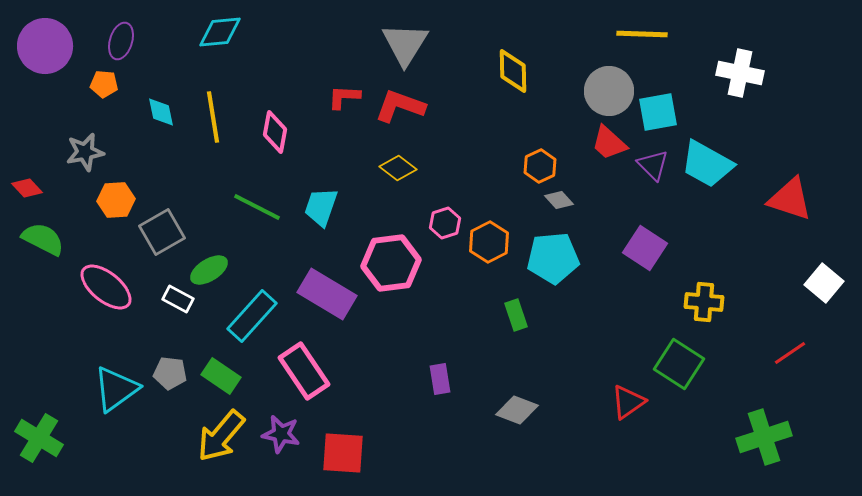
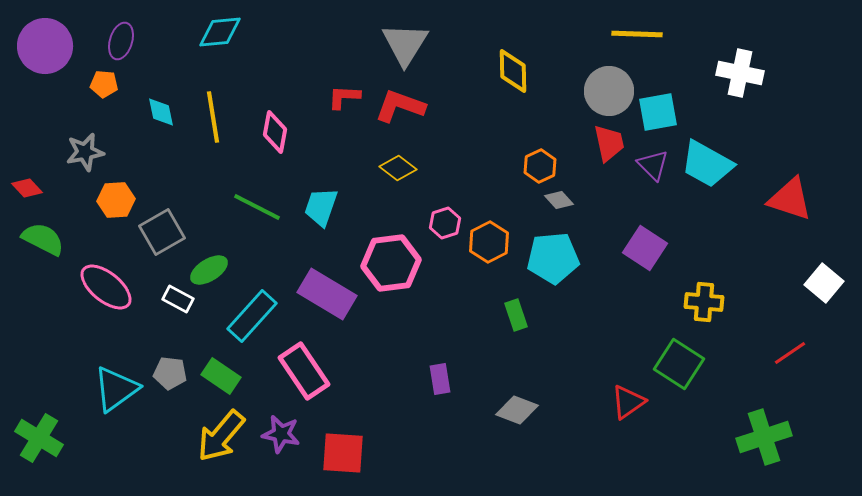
yellow line at (642, 34): moved 5 px left
red trapezoid at (609, 143): rotated 144 degrees counterclockwise
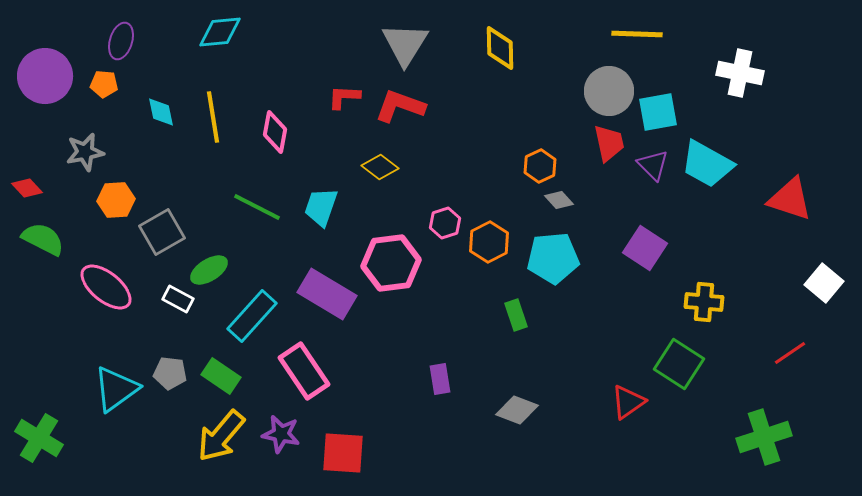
purple circle at (45, 46): moved 30 px down
yellow diamond at (513, 71): moved 13 px left, 23 px up
yellow diamond at (398, 168): moved 18 px left, 1 px up
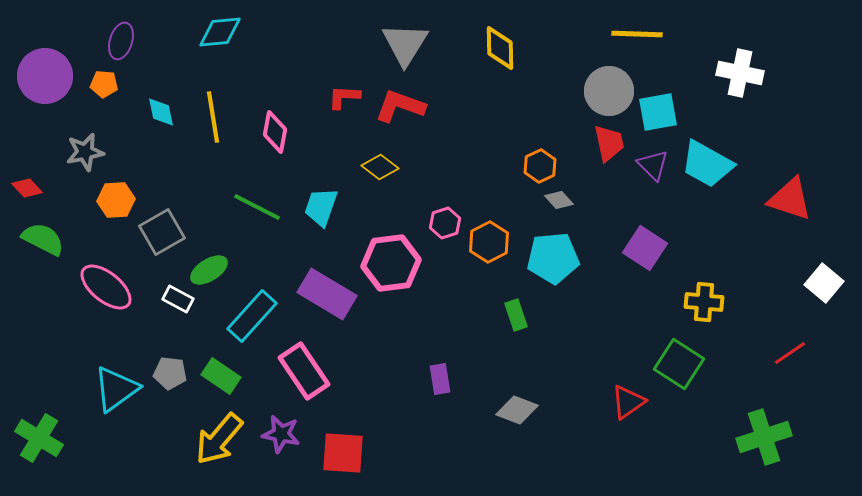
yellow arrow at (221, 436): moved 2 px left, 3 px down
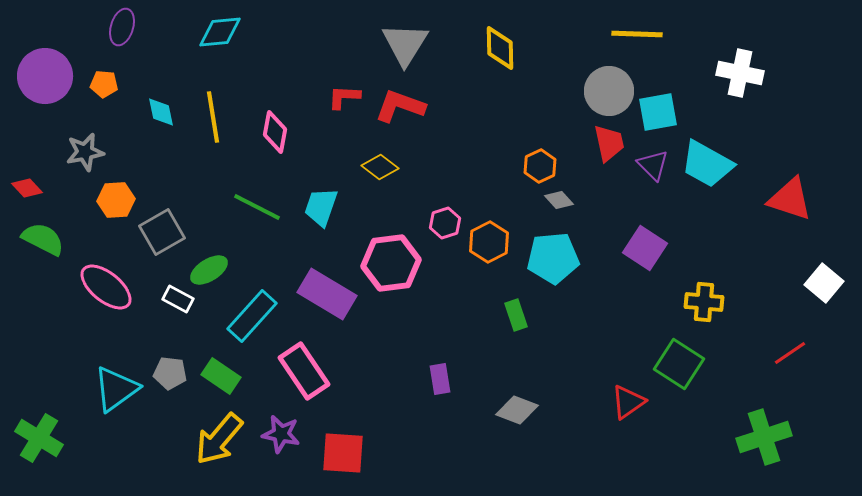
purple ellipse at (121, 41): moved 1 px right, 14 px up
